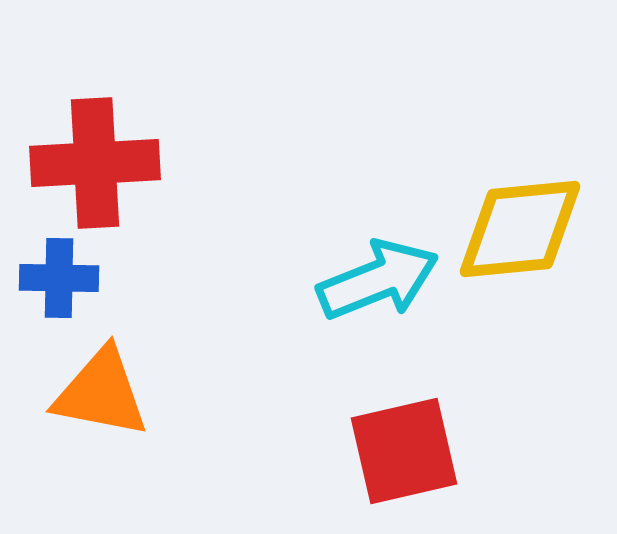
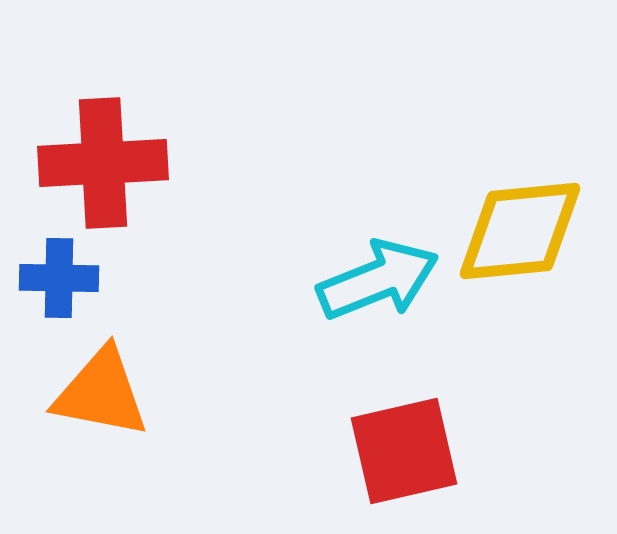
red cross: moved 8 px right
yellow diamond: moved 2 px down
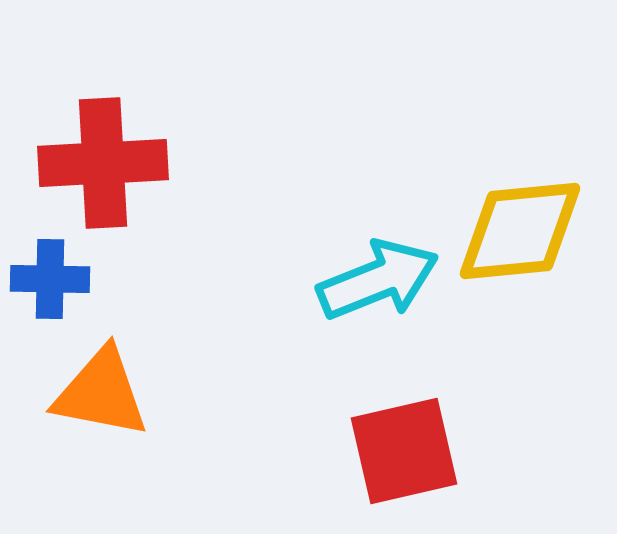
blue cross: moved 9 px left, 1 px down
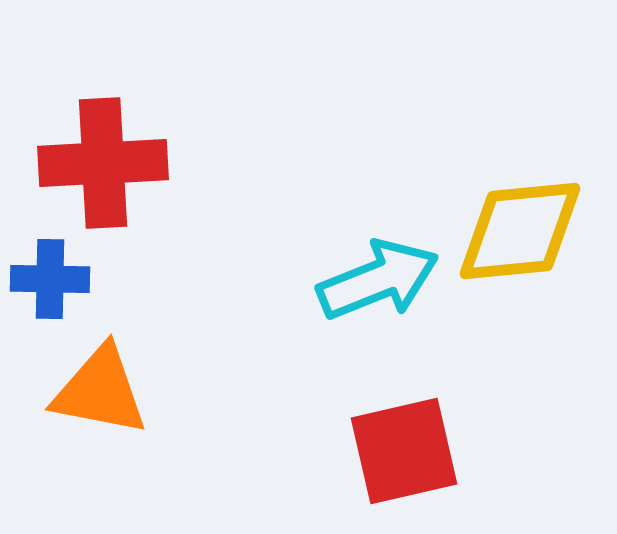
orange triangle: moved 1 px left, 2 px up
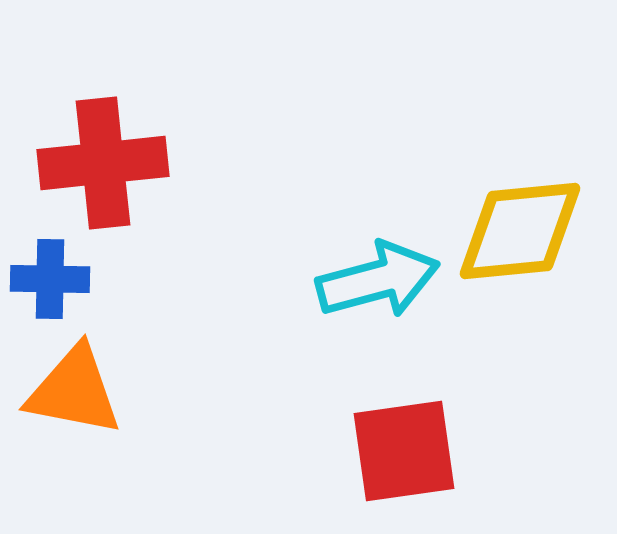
red cross: rotated 3 degrees counterclockwise
cyan arrow: rotated 7 degrees clockwise
orange triangle: moved 26 px left
red square: rotated 5 degrees clockwise
